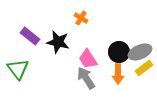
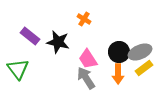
orange cross: moved 3 px right, 1 px down
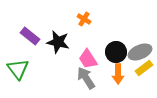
black circle: moved 3 px left
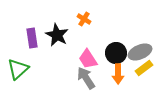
purple rectangle: moved 2 px right, 2 px down; rotated 42 degrees clockwise
black star: moved 1 px left, 7 px up; rotated 15 degrees clockwise
black circle: moved 1 px down
green triangle: rotated 25 degrees clockwise
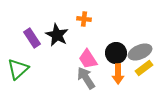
orange cross: rotated 24 degrees counterclockwise
purple rectangle: rotated 24 degrees counterclockwise
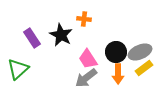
black star: moved 4 px right
black circle: moved 1 px up
gray arrow: rotated 95 degrees counterclockwise
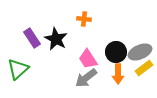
black star: moved 5 px left, 4 px down
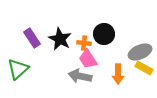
orange cross: moved 24 px down
black star: moved 4 px right
black circle: moved 12 px left, 18 px up
yellow rectangle: rotated 66 degrees clockwise
gray arrow: moved 6 px left, 2 px up; rotated 50 degrees clockwise
